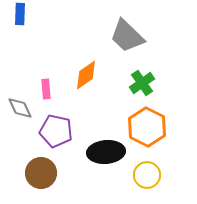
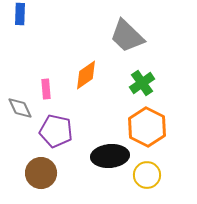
black ellipse: moved 4 px right, 4 px down
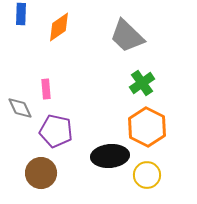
blue rectangle: moved 1 px right
orange diamond: moved 27 px left, 48 px up
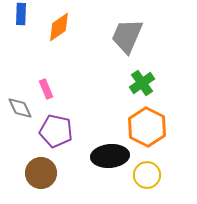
gray trapezoid: rotated 69 degrees clockwise
pink rectangle: rotated 18 degrees counterclockwise
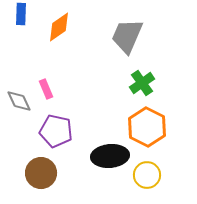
gray diamond: moved 1 px left, 7 px up
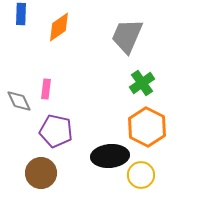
pink rectangle: rotated 30 degrees clockwise
yellow circle: moved 6 px left
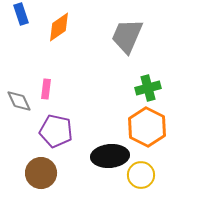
blue rectangle: rotated 20 degrees counterclockwise
green cross: moved 6 px right, 5 px down; rotated 20 degrees clockwise
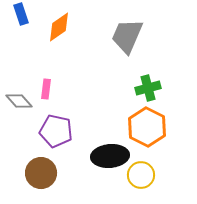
gray diamond: rotated 16 degrees counterclockwise
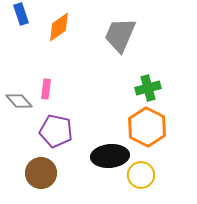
gray trapezoid: moved 7 px left, 1 px up
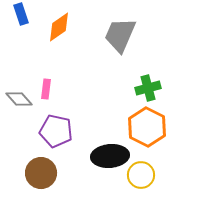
gray diamond: moved 2 px up
